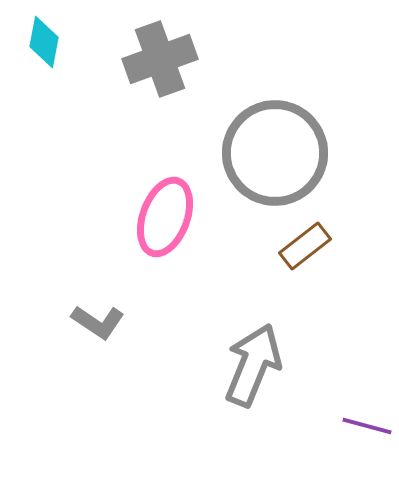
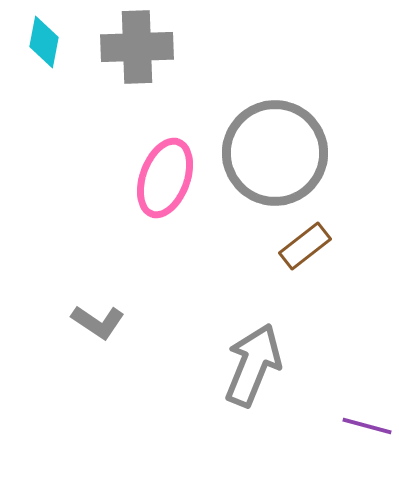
gray cross: moved 23 px left, 12 px up; rotated 18 degrees clockwise
pink ellipse: moved 39 px up
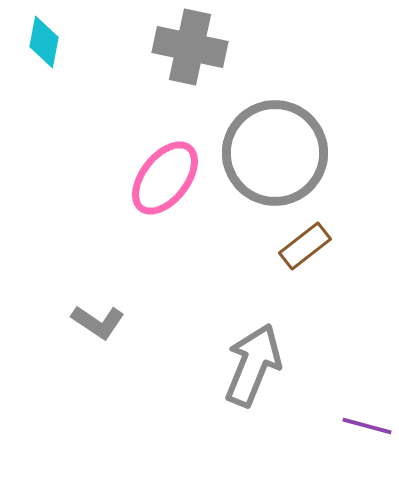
gray cross: moved 53 px right; rotated 14 degrees clockwise
pink ellipse: rotated 18 degrees clockwise
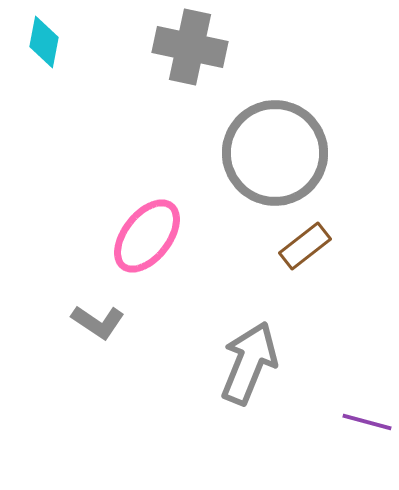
pink ellipse: moved 18 px left, 58 px down
gray arrow: moved 4 px left, 2 px up
purple line: moved 4 px up
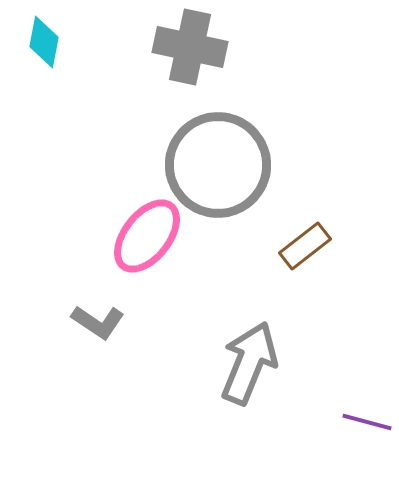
gray circle: moved 57 px left, 12 px down
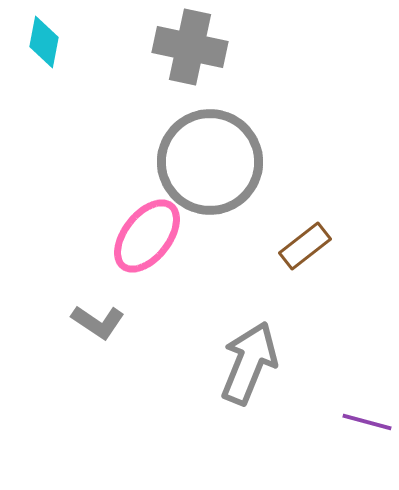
gray circle: moved 8 px left, 3 px up
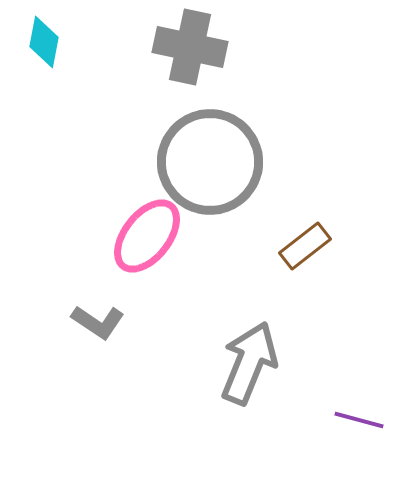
purple line: moved 8 px left, 2 px up
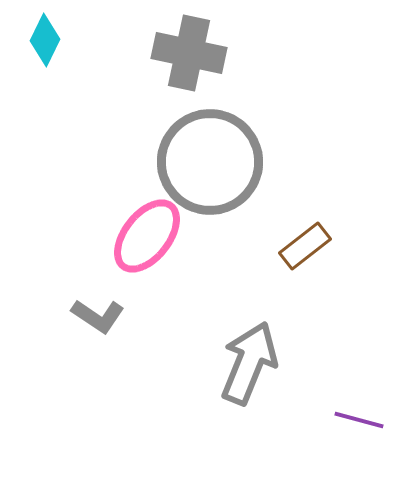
cyan diamond: moved 1 px right, 2 px up; rotated 15 degrees clockwise
gray cross: moved 1 px left, 6 px down
gray L-shape: moved 6 px up
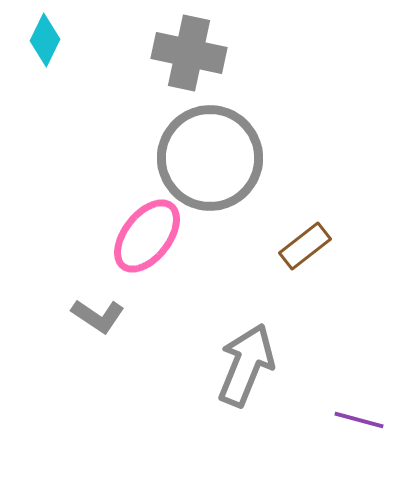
gray circle: moved 4 px up
gray arrow: moved 3 px left, 2 px down
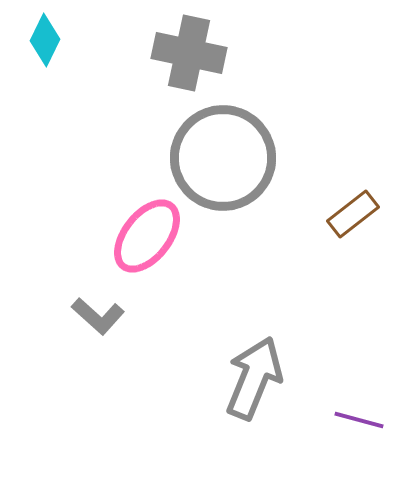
gray circle: moved 13 px right
brown rectangle: moved 48 px right, 32 px up
gray L-shape: rotated 8 degrees clockwise
gray arrow: moved 8 px right, 13 px down
